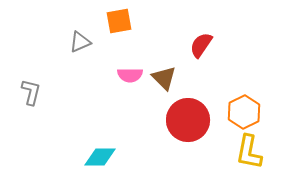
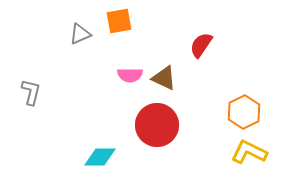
gray triangle: moved 8 px up
brown triangle: rotated 20 degrees counterclockwise
red circle: moved 31 px left, 5 px down
yellow L-shape: rotated 105 degrees clockwise
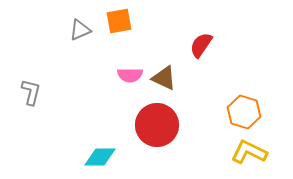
gray triangle: moved 4 px up
orange hexagon: rotated 16 degrees counterclockwise
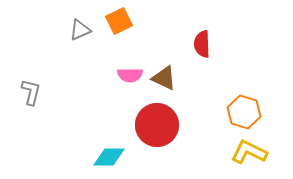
orange square: rotated 16 degrees counterclockwise
red semicircle: moved 1 px right, 1 px up; rotated 36 degrees counterclockwise
cyan diamond: moved 9 px right
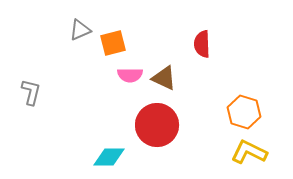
orange square: moved 6 px left, 22 px down; rotated 12 degrees clockwise
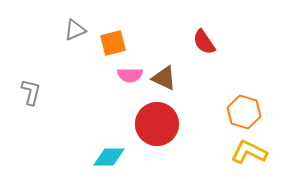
gray triangle: moved 5 px left
red semicircle: moved 2 px right, 2 px up; rotated 32 degrees counterclockwise
red circle: moved 1 px up
